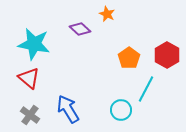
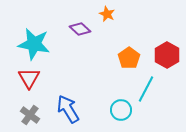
red triangle: rotated 20 degrees clockwise
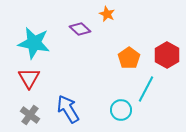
cyan star: moved 1 px up
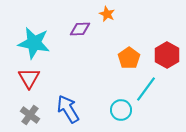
purple diamond: rotated 45 degrees counterclockwise
cyan line: rotated 8 degrees clockwise
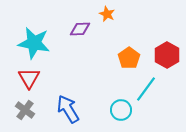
gray cross: moved 5 px left, 5 px up
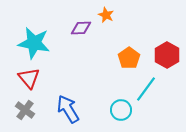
orange star: moved 1 px left, 1 px down
purple diamond: moved 1 px right, 1 px up
red triangle: rotated 10 degrees counterclockwise
